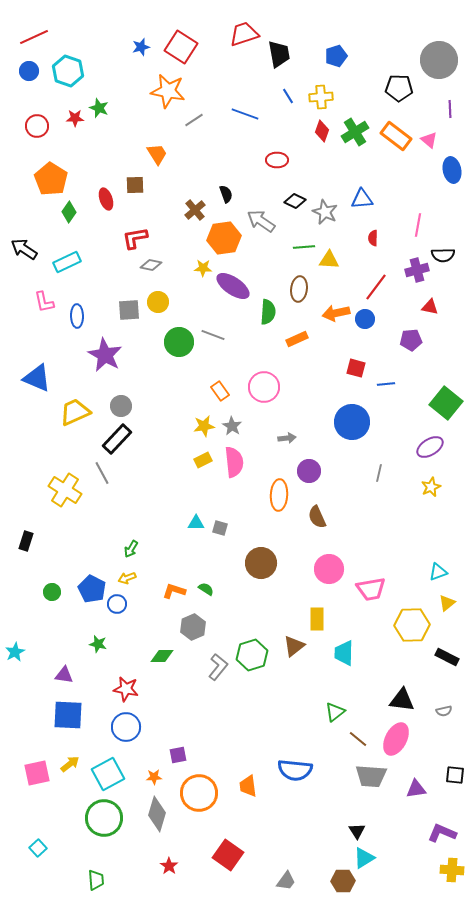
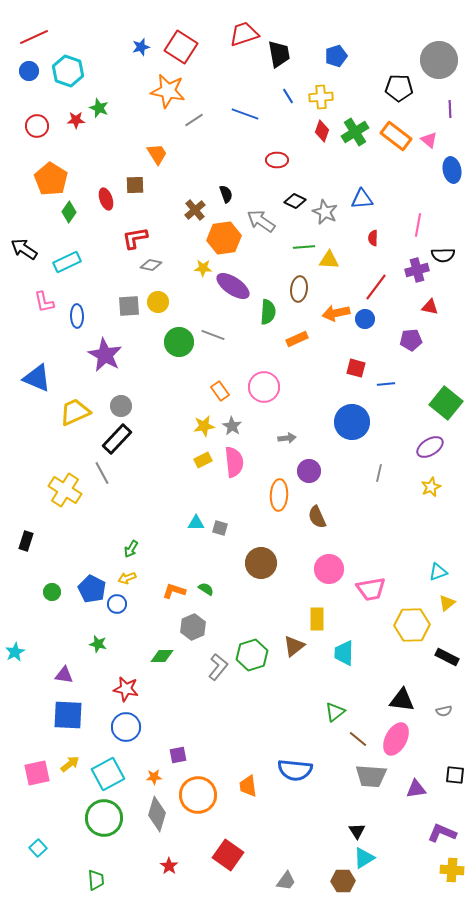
red star at (75, 118): moved 1 px right, 2 px down
gray square at (129, 310): moved 4 px up
orange circle at (199, 793): moved 1 px left, 2 px down
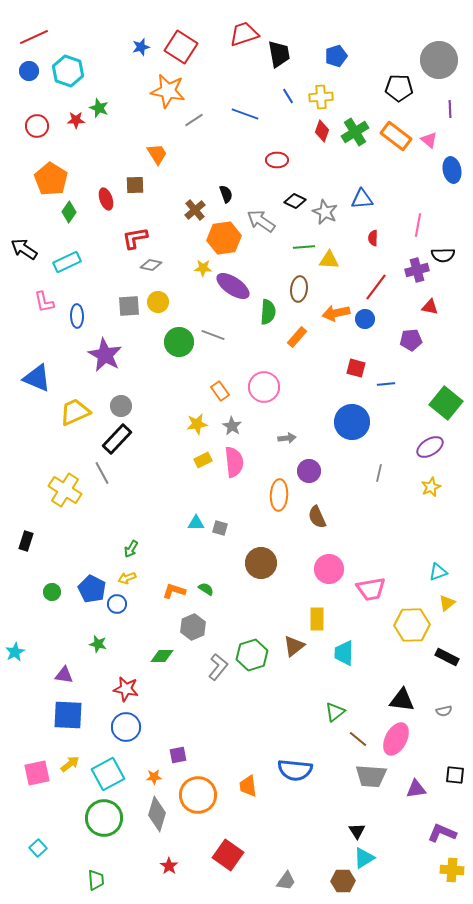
orange rectangle at (297, 339): moved 2 px up; rotated 25 degrees counterclockwise
yellow star at (204, 426): moved 7 px left, 2 px up
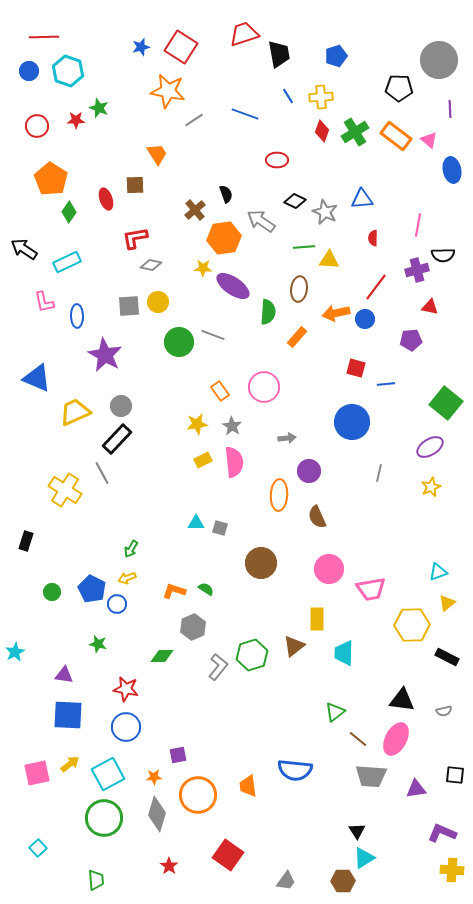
red line at (34, 37): moved 10 px right; rotated 24 degrees clockwise
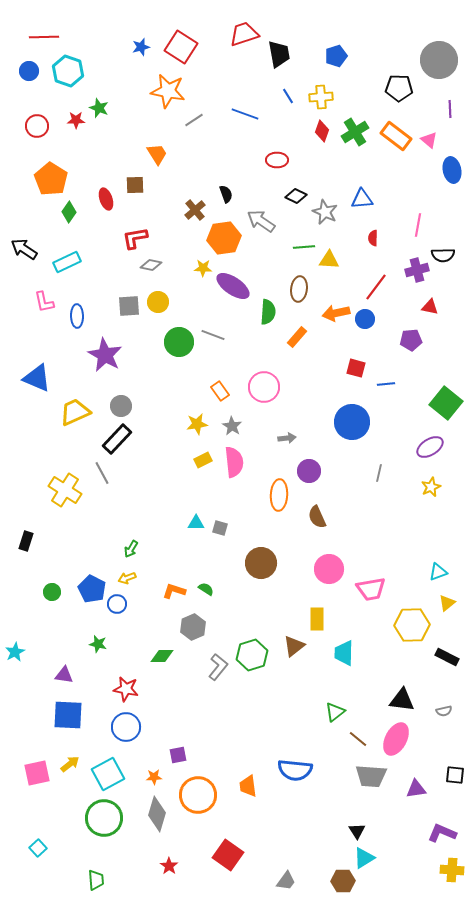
black diamond at (295, 201): moved 1 px right, 5 px up
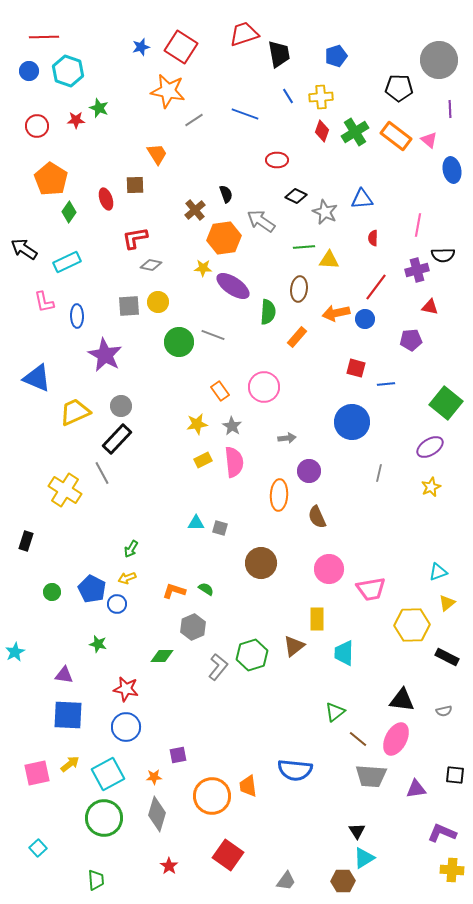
orange circle at (198, 795): moved 14 px right, 1 px down
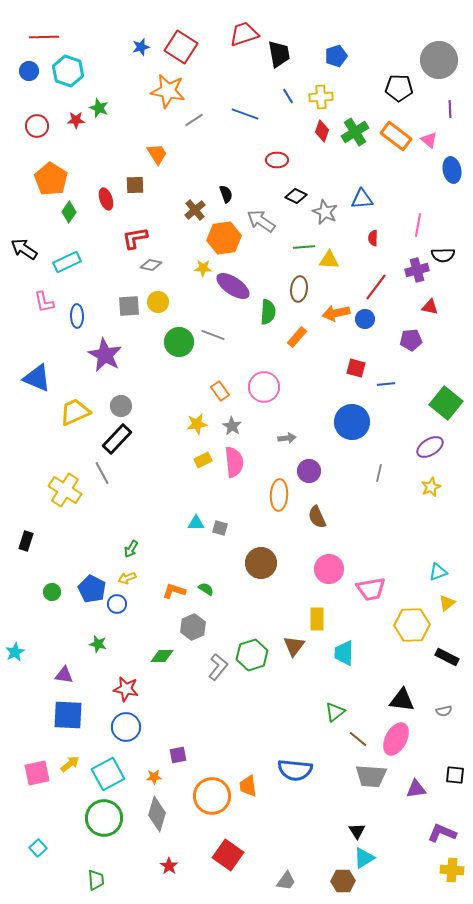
brown triangle at (294, 646): rotated 15 degrees counterclockwise
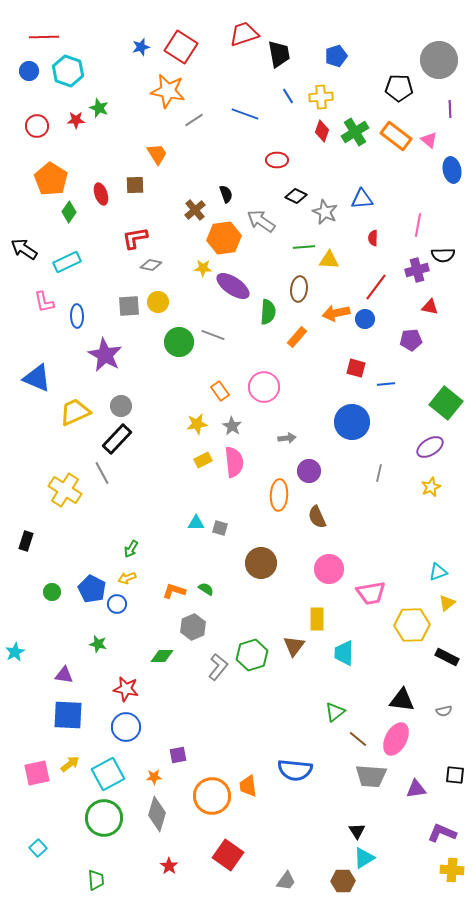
red ellipse at (106, 199): moved 5 px left, 5 px up
pink trapezoid at (371, 589): moved 4 px down
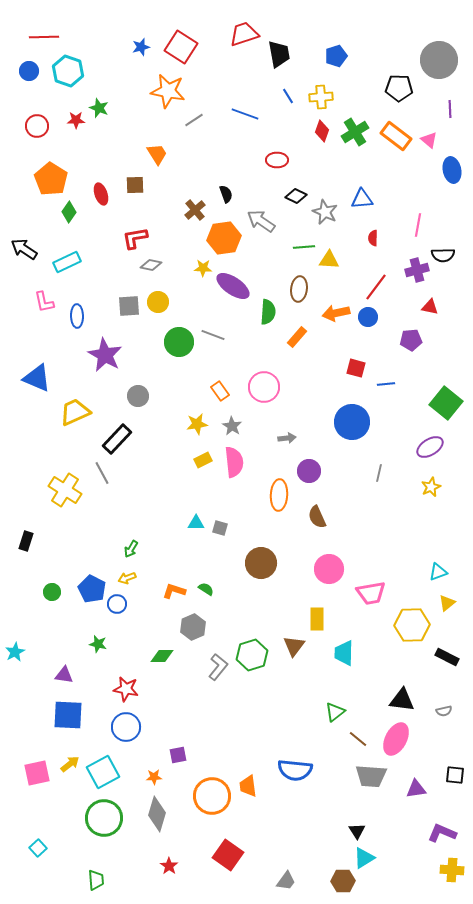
blue circle at (365, 319): moved 3 px right, 2 px up
gray circle at (121, 406): moved 17 px right, 10 px up
cyan square at (108, 774): moved 5 px left, 2 px up
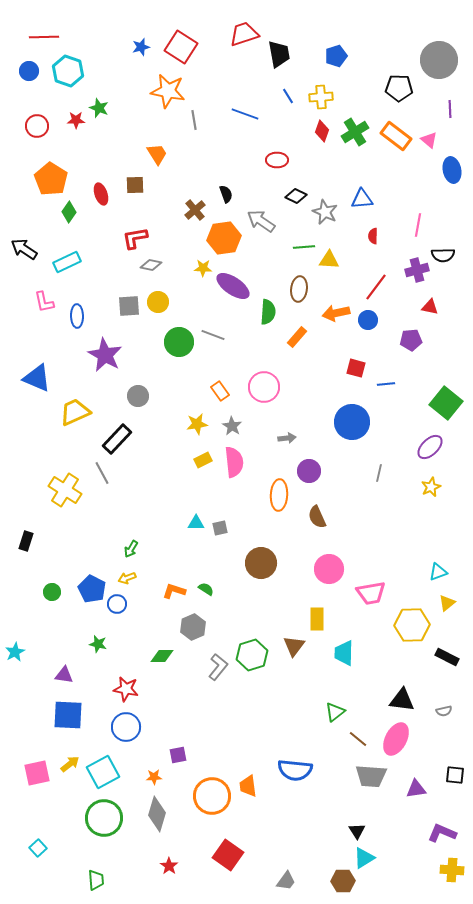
gray line at (194, 120): rotated 66 degrees counterclockwise
red semicircle at (373, 238): moved 2 px up
blue circle at (368, 317): moved 3 px down
purple ellipse at (430, 447): rotated 12 degrees counterclockwise
gray square at (220, 528): rotated 28 degrees counterclockwise
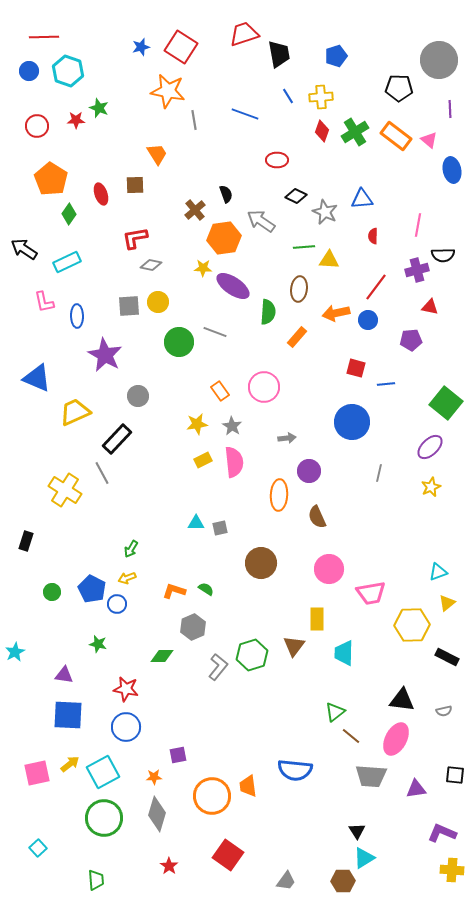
green diamond at (69, 212): moved 2 px down
gray line at (213, 335): moved 2 px right, 3 px up
brown line at (358, 739): moved 7 px left, 3 px up
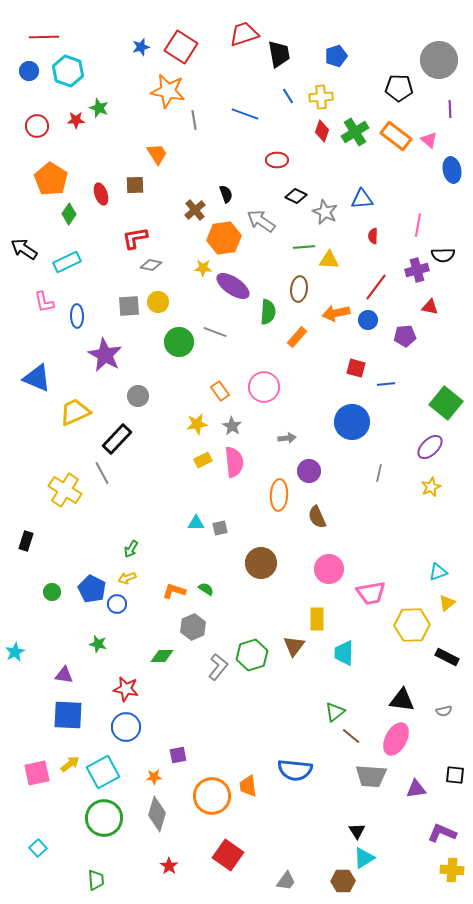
purple pentagon at (411, 340): moved 6 px left, 4 px up
